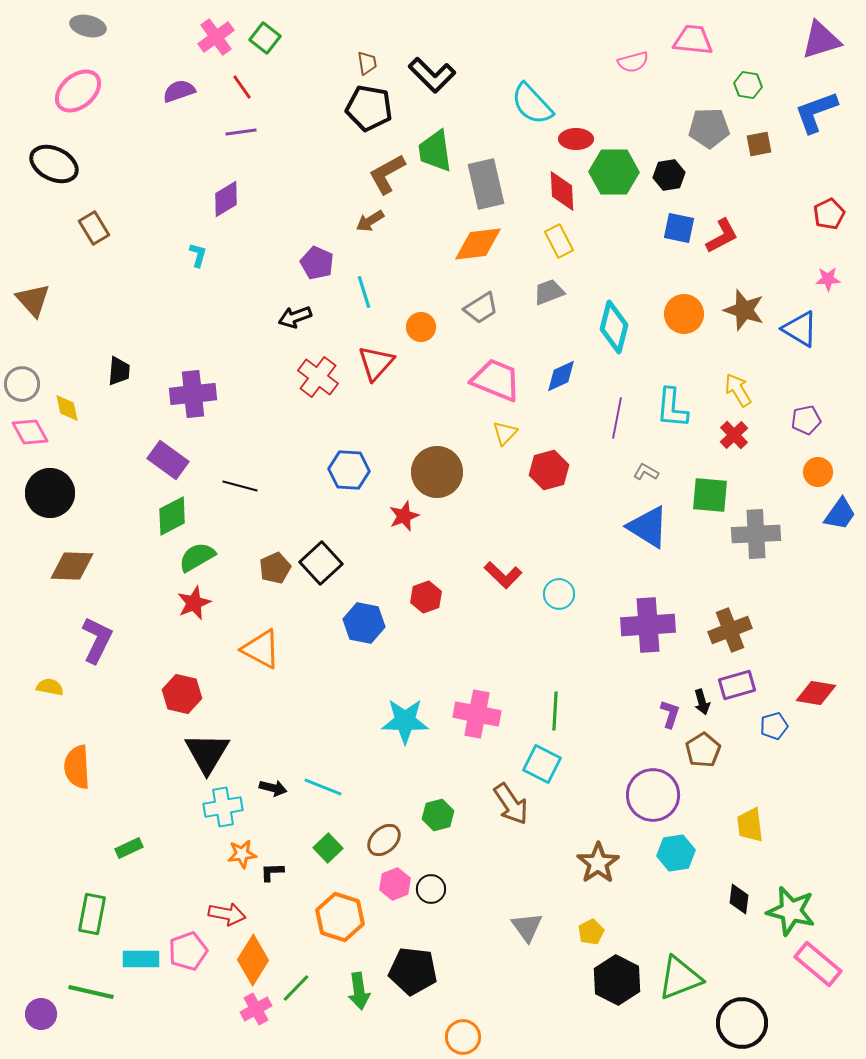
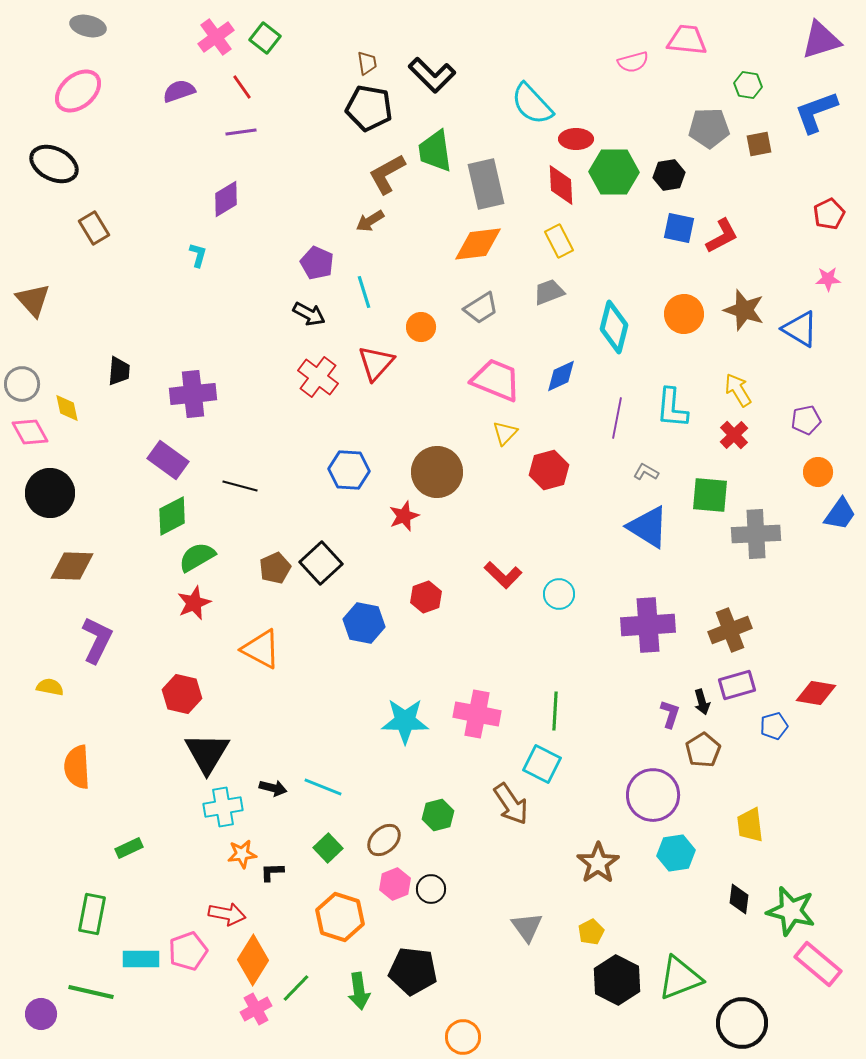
pink trapezoid at (693, 40): moved 6 px left
red diamond at (562, 191): moved 1 px left, 6 px up
black arrow at (295, 317): moved 14 px right, 3 px up; rotated 132 degrees counterclockwise
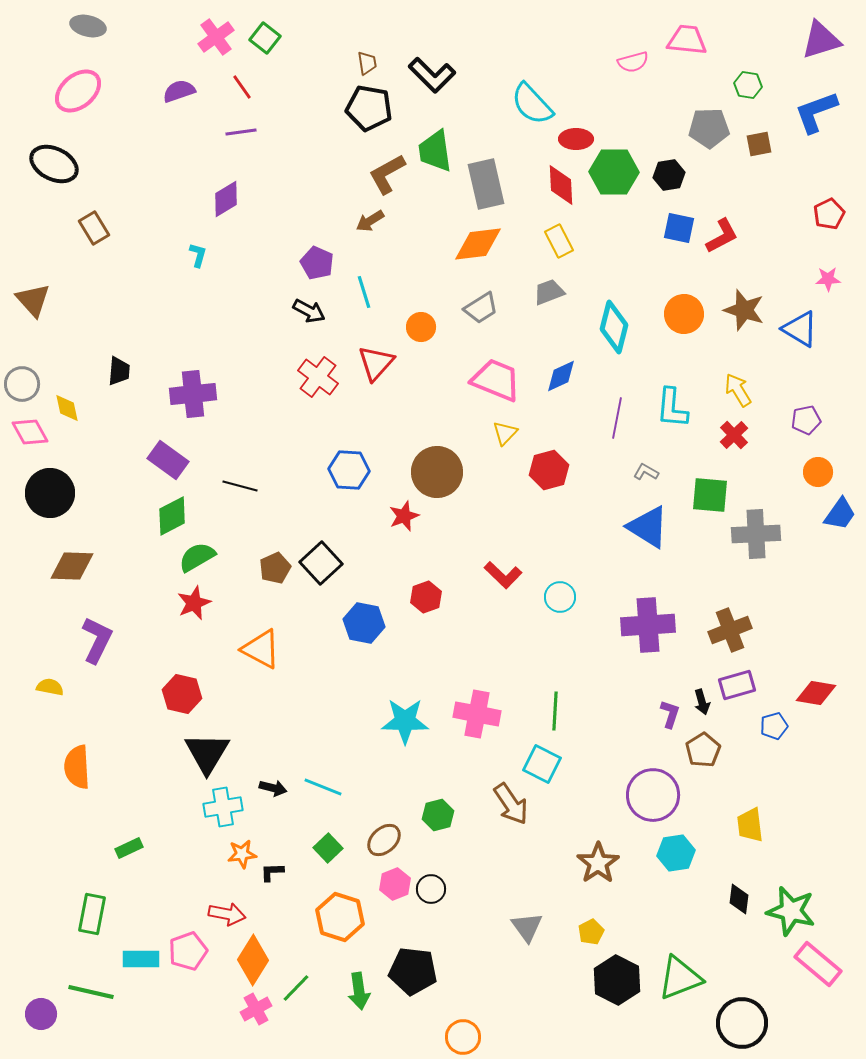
black arrow at (309, 314): moved 3 px up
cyan circle at (559, 594): moved 1 px right, 3 px down
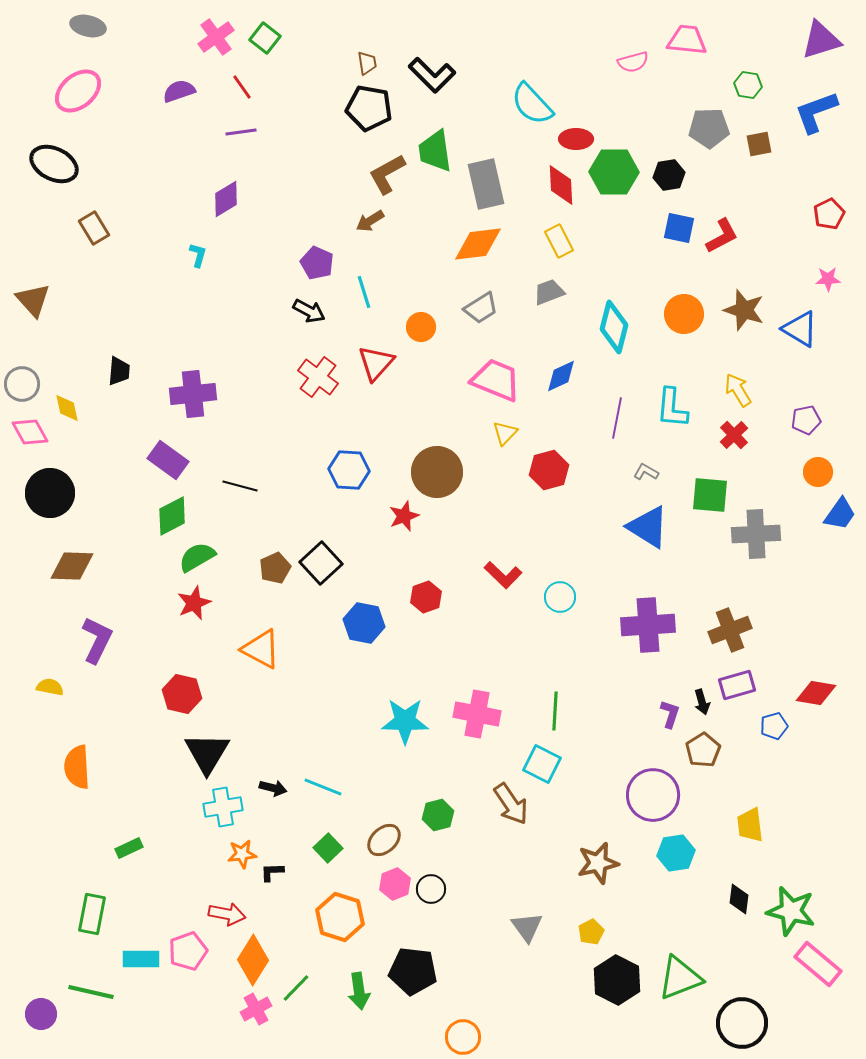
brown star at (598, 863): rotated 21 degrees clockwise
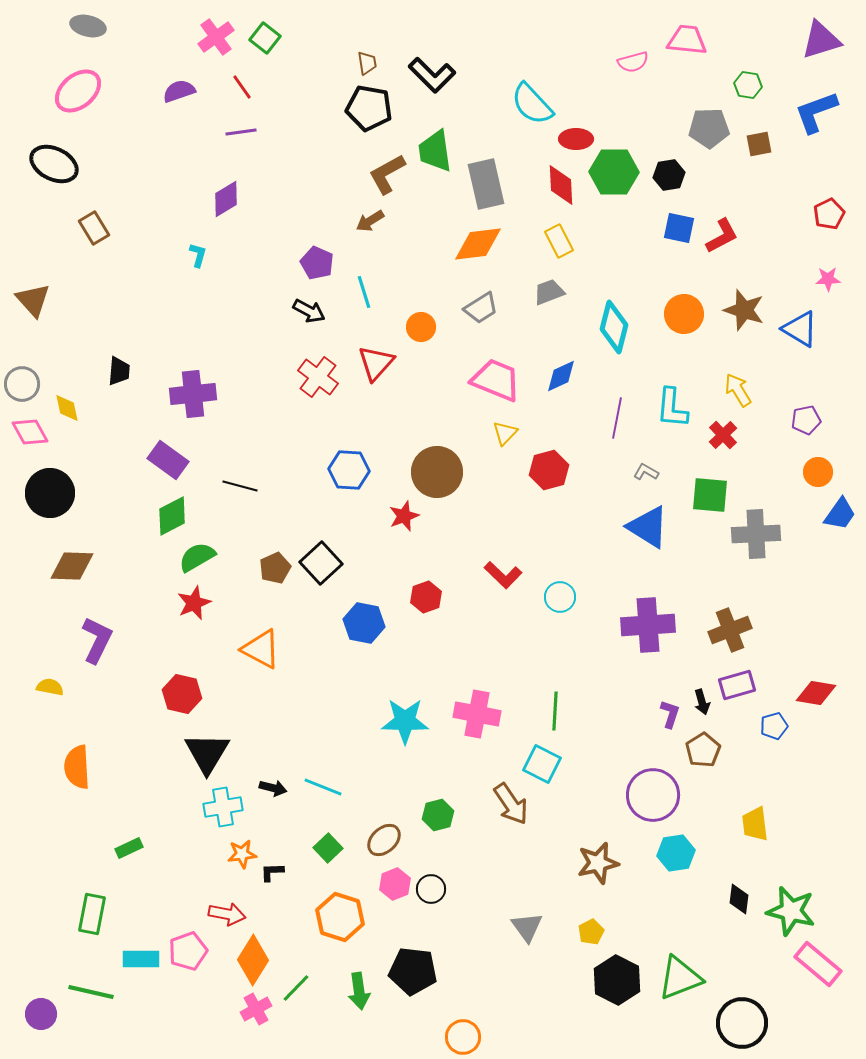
red cross at (734, 435): moved 11 px left
yellow trapezoid at (750, 825): moved 5 px right, 1 px up
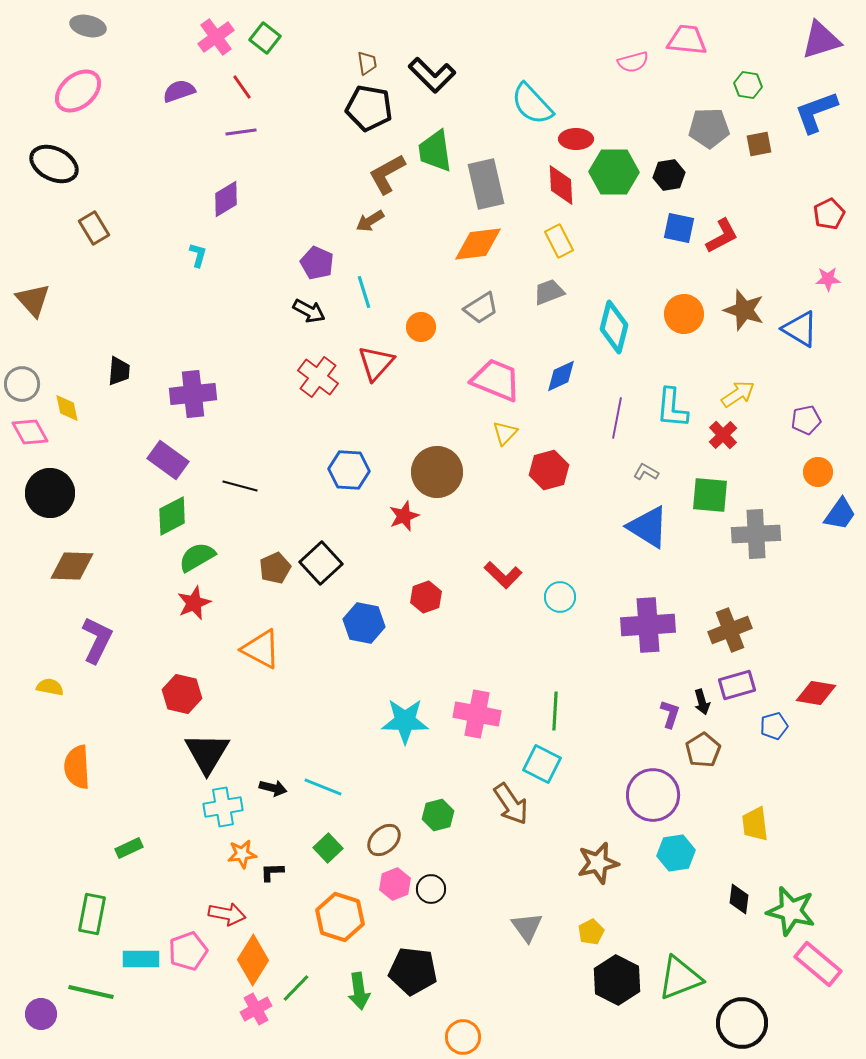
yellow arrow at (738, 390): moved 4 px down; rotated 88 degrees clockwise
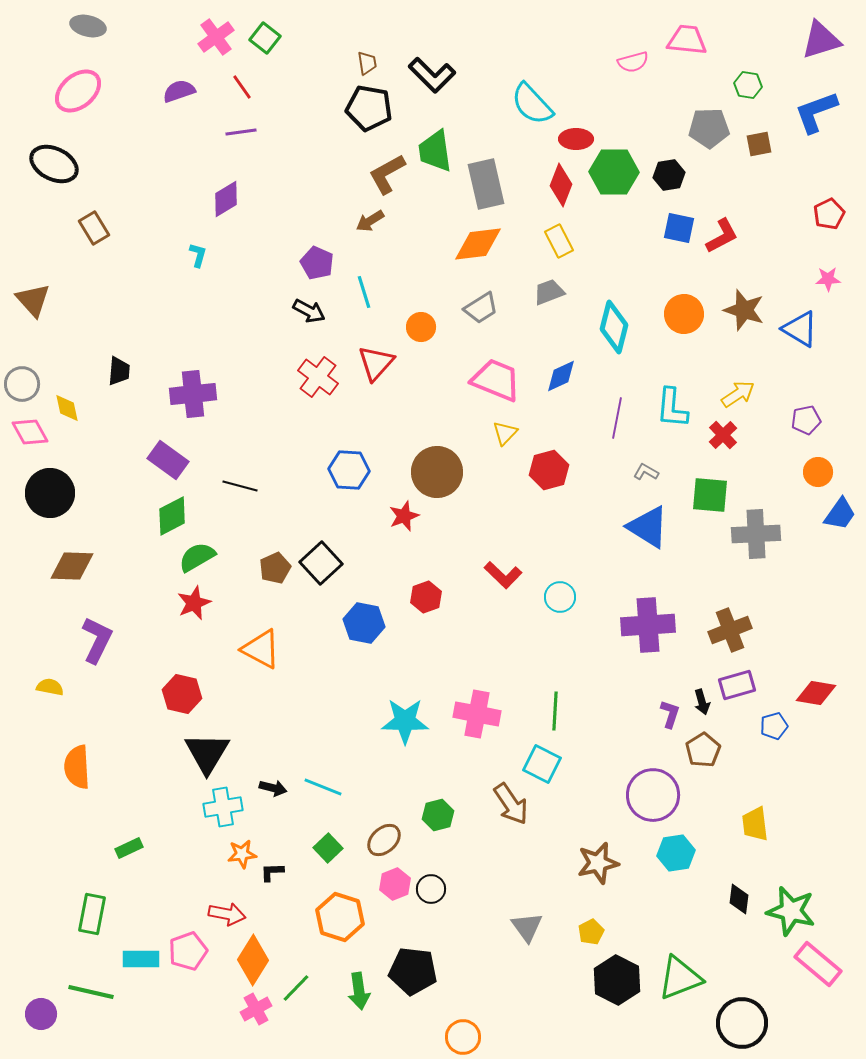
red diamond at (561, 185): rotated 24 degrees clockwise
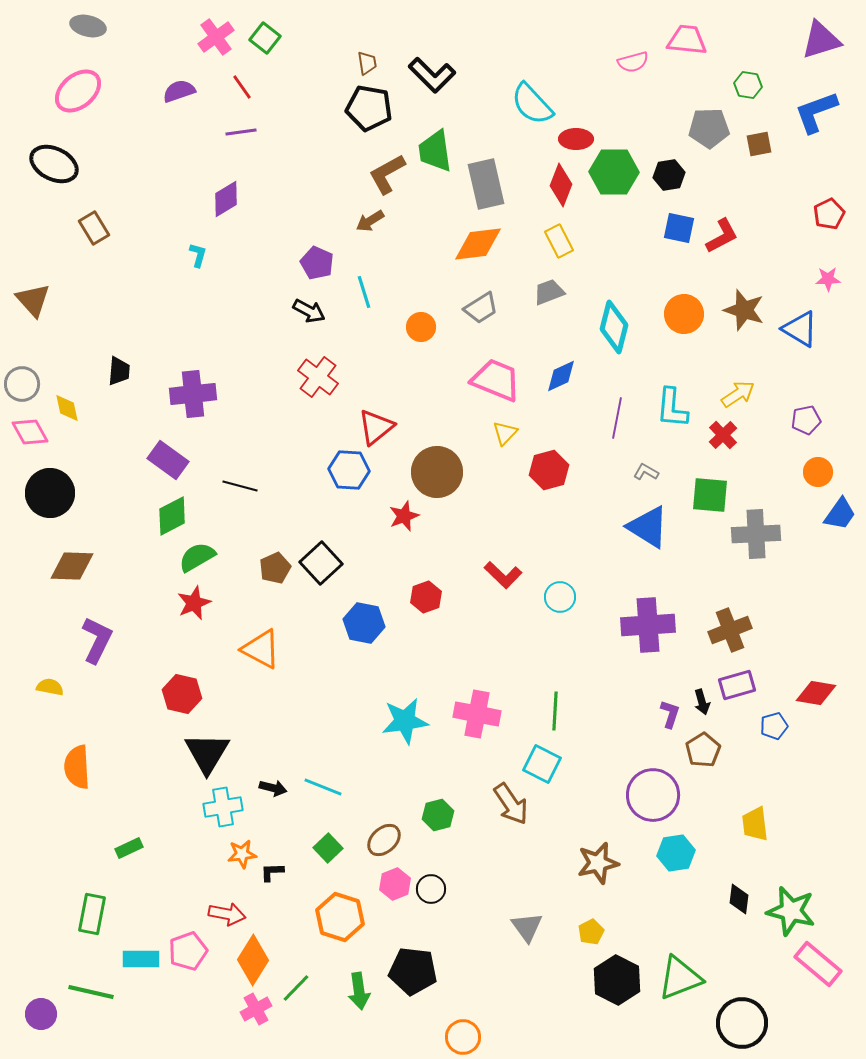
red triangle at (376, 363): moved 64 px down; rotated 9 degrees clockwise
cyan star at (405, 721): rotated 9 degrees counterclockwise
